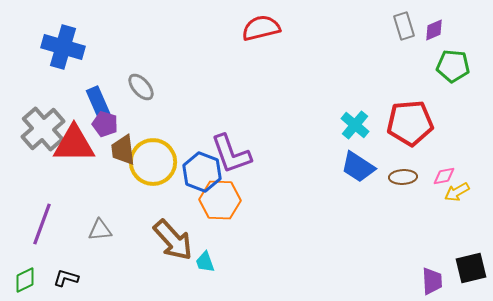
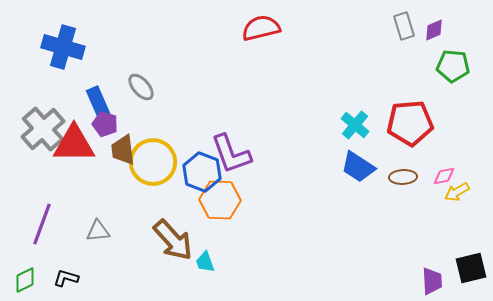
gray triangle: moved 2 px left, 1 px down
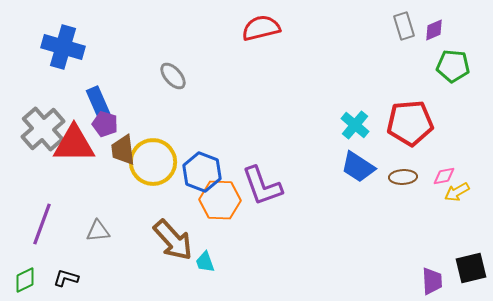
gray ellipse: moved 32 px right, 11 px up
purple L-shape: moved 31 px right, 32 px down
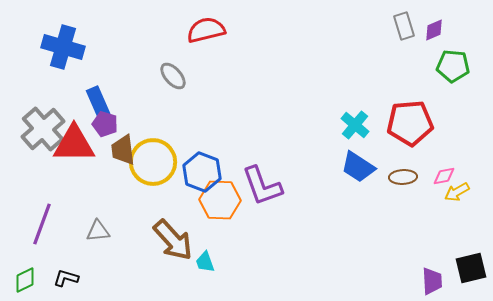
red semicircle: moved 55 px left, 2 px down
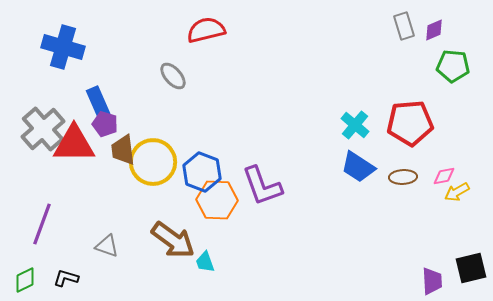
orange hexagon: moved 3 px left
gray triangle: moved 9 px right, 15 px down; rotated 25 degrees clockwise
brown arrow: rotated 12 degrees counterclockwise
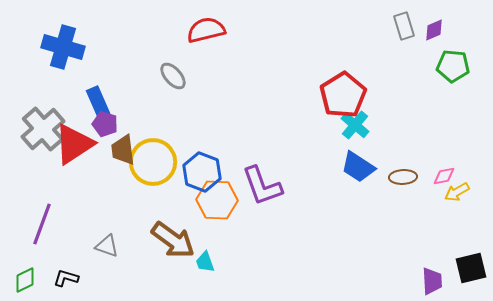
red pentagon: moved 67 px left, 28 px up; rotated 27 degrees counterclockwise
red triangle: rotated 33 degrees counterclockwise
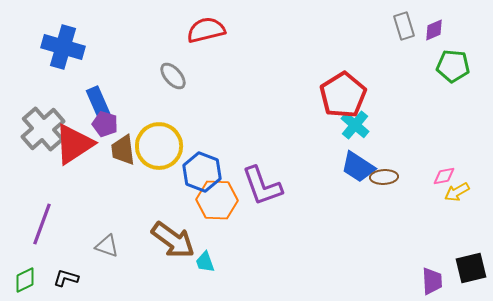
yellow circle: moved 6 px right, 16 px up
brown ellipse: moved 19 px left
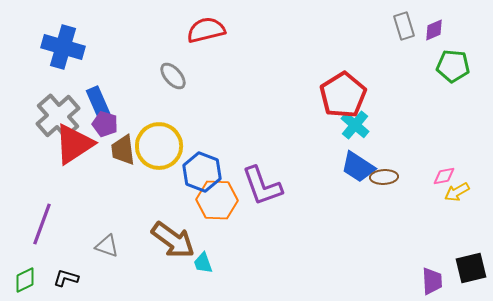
gray cross: moved 15 px right, 13 px up
cyan trapezoid: moved 2 px left, 1 px down
